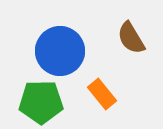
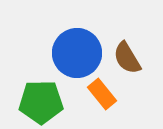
brown semicircle: moved 4 px left, 20 px down
blue circle: moved 17 px right, 2 px down
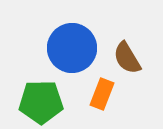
blue circle: moved 5 px left, 5 px up
orange rectangle: rotated 60 degrees clockwise
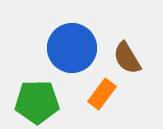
orange rectangle: rotated 16 degrees clockwise
green pentagon: moved 4 px left
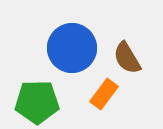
orange rectangle: moved 2 px right
